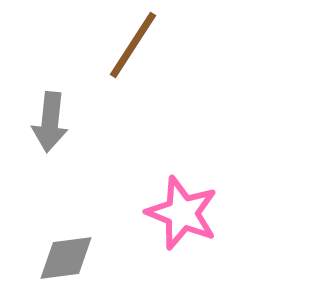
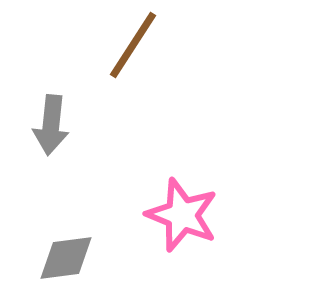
gray arrow: moved 1 px right, 3 px down
pink star: moved 2 px down
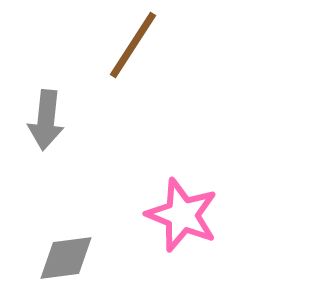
gray arrow: moved 5 px left, 5 px up
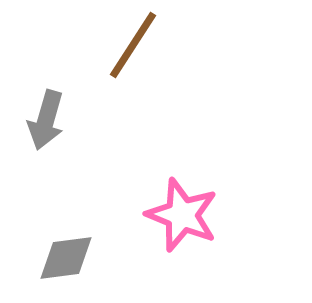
gray arrow: rotated 10 degrees clockwise
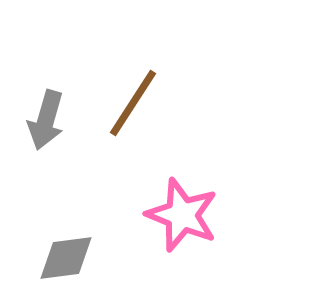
brown line: moved 58 px down
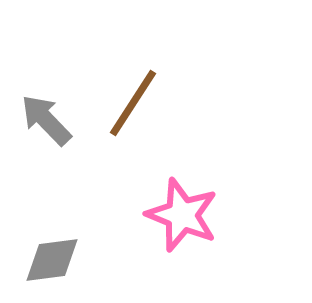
gray arrow: rotated 120 degrees clockwise
gray diamond: moved 14 px left, 2 px down
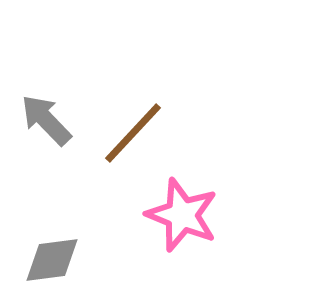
brown line: moved 30 px down; rotated 10 degrees clockwise
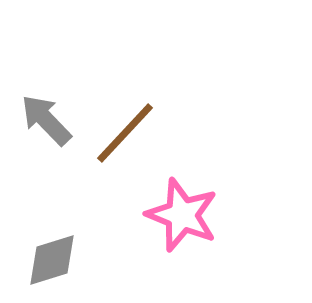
brown line: moved 8 px left
gray diamond: rotated 10 degrees counterclockwise
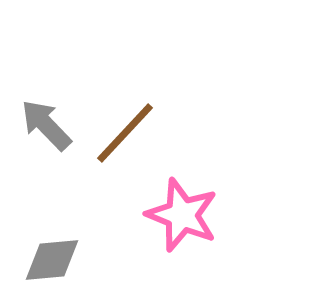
gray arrow: moved 5 px down
gray diamond: rotated 12 degrees clockwise
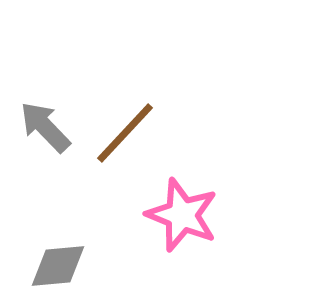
gray arrow: moved 1 px left, 2 px down
gray diamond: moved 6 px right, 6 px down
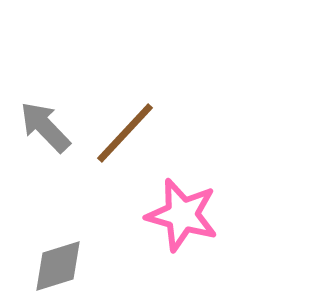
pink star: rotated 6 degrees counterclockwise
gray diamond: rotated 12 degrees counterclockwise
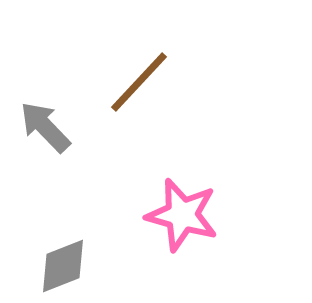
brown line: moved 14 px right, 51 px up
gray diamond: moved 5 px right; rotated 4 degrees counterclockwise
